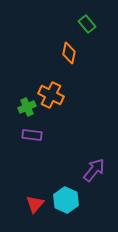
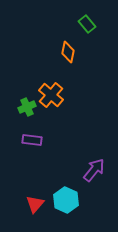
orange diamond: moved 1 px left, 1 px up
orange cross: rotated 15 degrees clockwise
purple rectangle: moved 5 px down
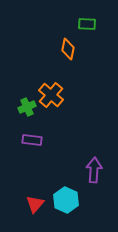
green rectangle: rotated 48 degrees counterclockwise
orange diamond: moved 3 px up
purple arrow: rotated 35 degrees counterclockwise
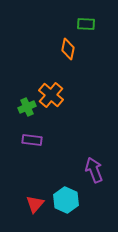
green rectangle: moved 1 px left
purple arrow: rotated 25 degrees counterclockwise
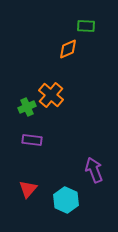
green rectangle: moved 2 px down
orange diamond: rotated 55 degrees clockwise
red triangle: moved 7 px left, 15 px up
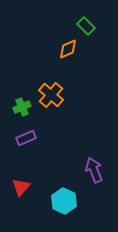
green rectangle: rotated 42 degrees clockwise
green cross: moved 5 px left
purple rectangle: moved 6 px left, 2 px up; rotated 30 degrees counterclockwise
red triangle: moved 7 px left, 2 px up
cyan hexagon: moved 2 px left, 1 px down
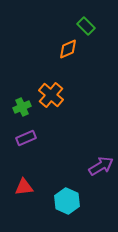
purple arrow: moved 7 px right, 4 px up; rotated 80 degrees clockwise
red triangle: moved 3 px right; rotated 42 degrees clockwise
cyan hexagon: moved 3 px right
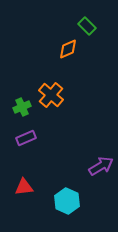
green rectangle: moved 1 px right
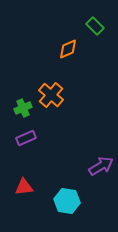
green rectangle: moved 8 px right
green cross: moved 1 px right, 1 px down
cyan hexagon: rotated 15 degrees counterclockwise
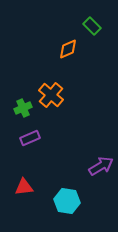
green rectangle: moved 3 px left
purple rectangle: moved 4 px right
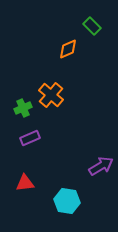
red triangle: moved 1 px right, 4 px up
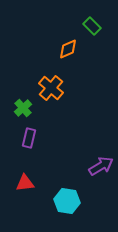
orange cross: moved 7 px up
green cross: rotated 18 degrees counterclockwise
purple rectangle: moved 1 px left; rotated 54 degrees counterclockwise
